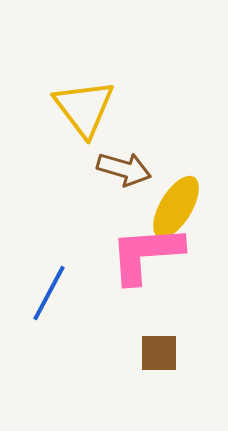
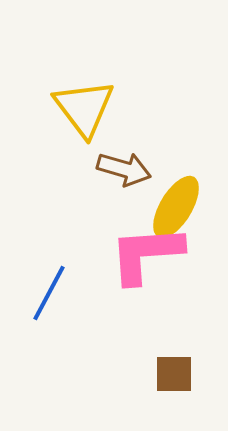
brown square: moved 15 px right, 21 px down
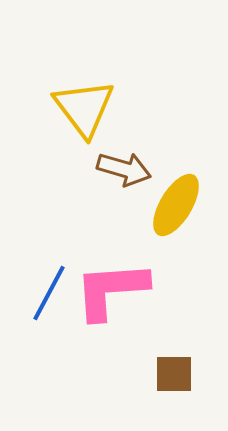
yellow ellipse: moved 2 px up
pink L-shape: moved 35 px left, 36 px down
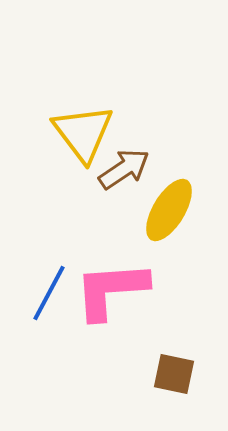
yellow triangle: moved 1 px left, 25 px down
brown arrow: rotated 50 degrees counterclockwise
yellow ellipse: moved 7 px left, 5 px down
brown square: rotated 12 degrees clockwise
